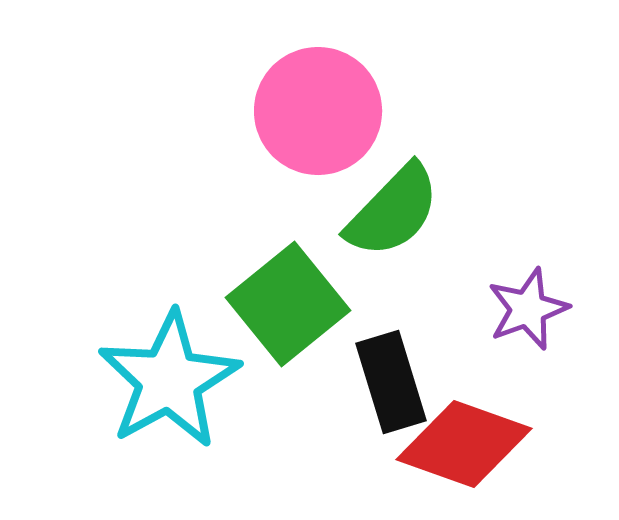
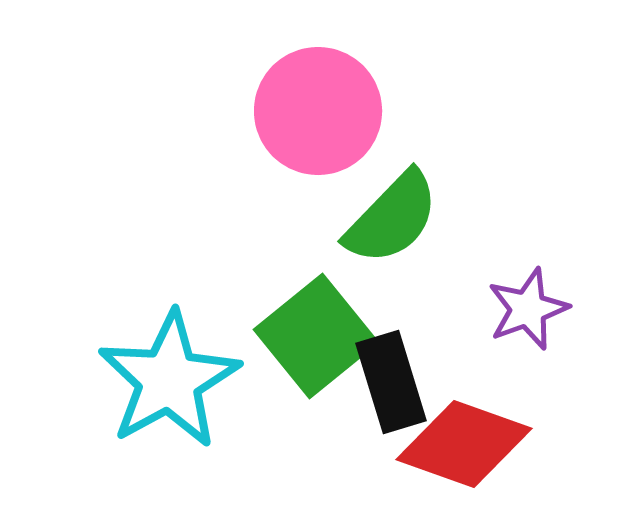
green semicircle: moved 1 px left, 7 px down
green square: moved 28 px right, 32 px down
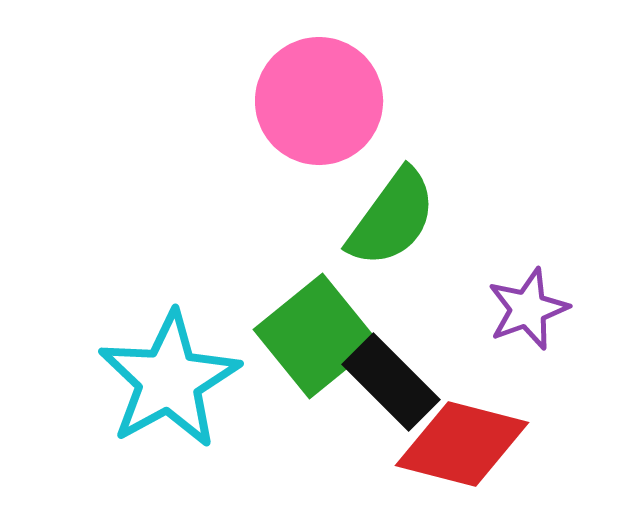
pink circle: moved 1 px right, 10 px up
green semicircle: rotated 8 degrees counterclockwise
black rectangle: rotated 28 degrees counterclockwise
red diamond: moved 2 px left; rotated 5 degrees counterclockwise
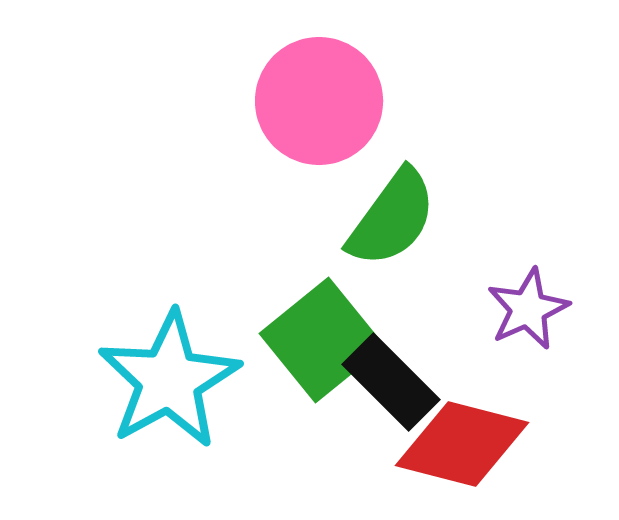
purple star: rotated 4 degrees counterclockwise
green square: moved 6 px right, 4 px down
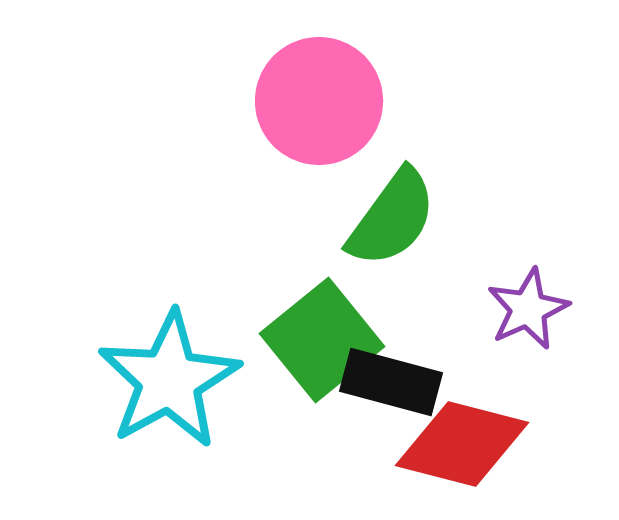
black rectangle: rotated 30 degrees counterclockwise
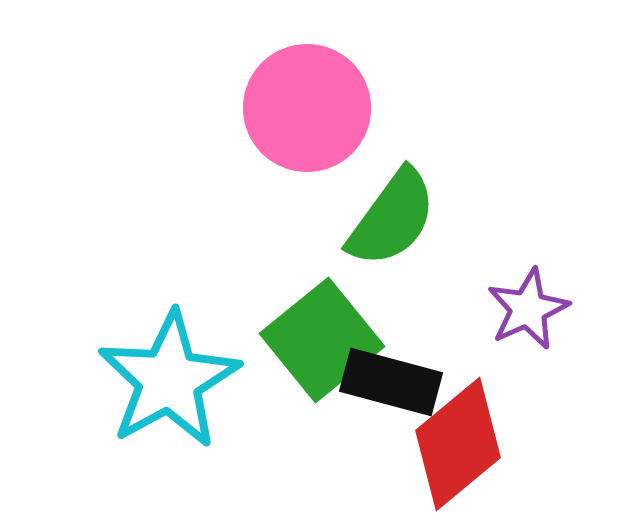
pink circle: moved 12 px left, 7 px down
red diamond: moved 4 px left; rotated 54 degrees counterclockwise
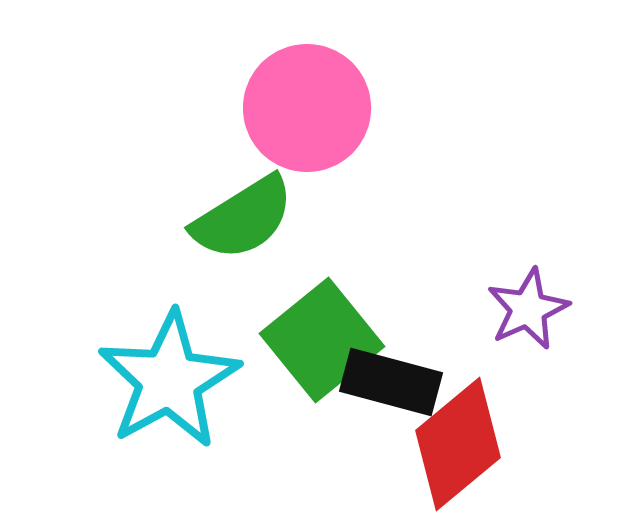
green semicircle: moved 149 px left; rotated 22 degrees clockwise
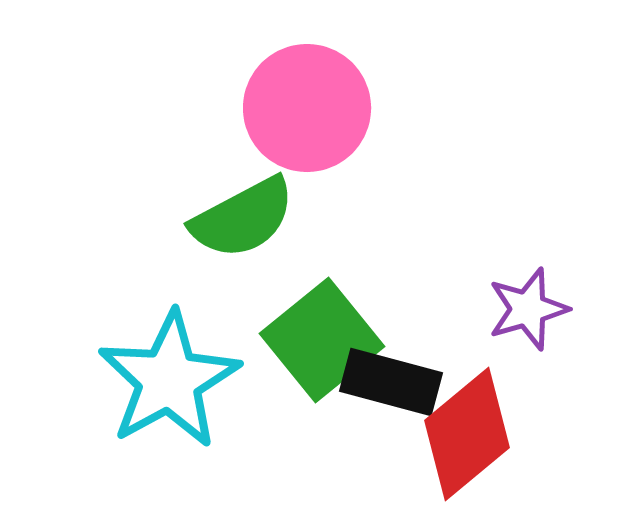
green semicircle: rotated 4 degrees clockwise
purple star: rotated 8 degrees clockwise
red diamond: moved 9 px right, 10 px up
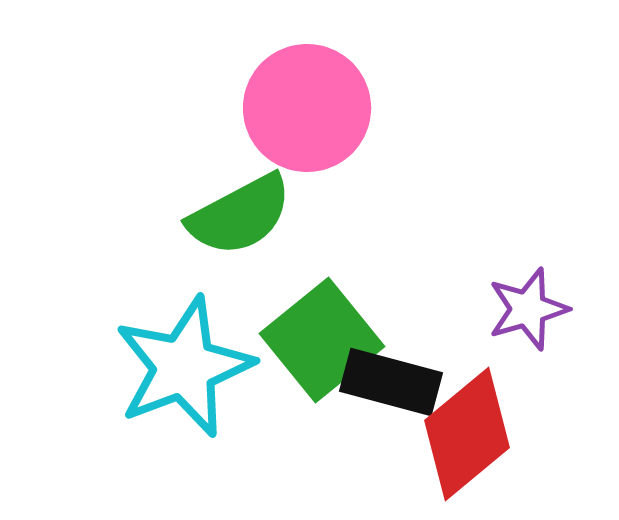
green semicircle: moved 3 px left, 3 px up
cyan star: moved 15 px right, 13 px up; rotated 8 degrees clockwise
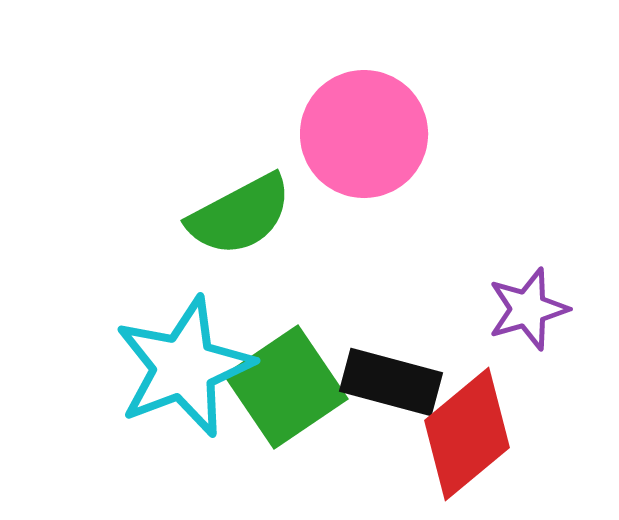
pink circle: moved 57 px right, 26 px down
green square: moved 36 px left, 47 px down; rotated 5 degrees clockwise
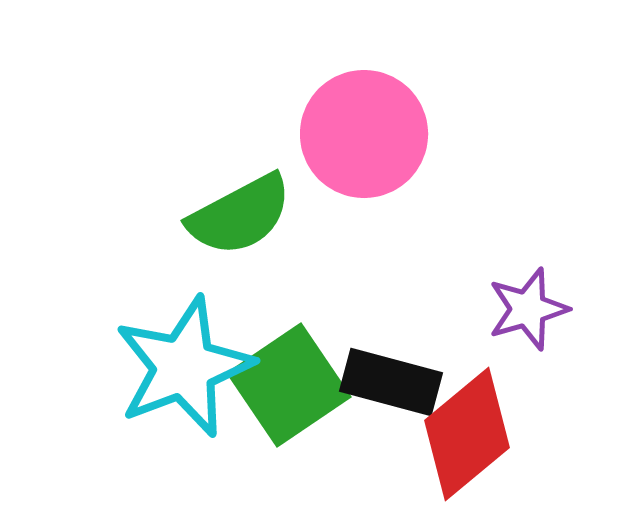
green square: moved 3 px right, 2 px up
